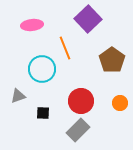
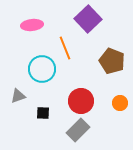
brown pentagon: moved 1 px down; rotated 15 degrees counterclockwise
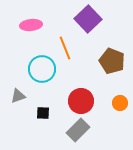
pink ellipse: moved 1 px left
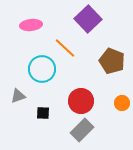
orange line: rotated 25 degrees counterclockwise
orange circle: moved 2 px right
gray rectangle: moved 4 px right
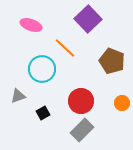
pink ellipse: rotated 25 degrees clockwise
black square: rotated 32 degrees counterclockwise
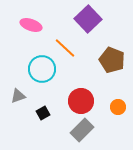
brown pentagon: moved 1 px up
orange circle: moved 4 px left, 4 px down
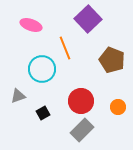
orange line: rotated 25 degrees clockwise
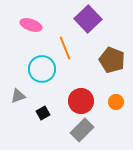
orange circle: moved 2 px left, 5 px up
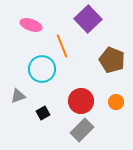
orange line: moved 3 px left, 2 px up
